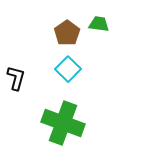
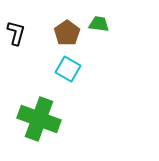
cyan square: rotated 15 degrees counterclockwise
black L-shape: moved 45 px up
green cross: moved 24 px left, 4 px up
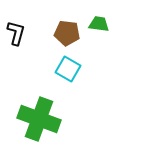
brown pentagon: rotated 30 degrees counterclockwise
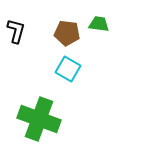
black L-shape: moved 2 px up
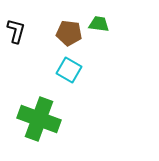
brown pentagon: moved 2 px right
cyan square: moved 1 px right, 1 px down
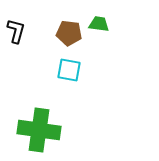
cyan square: rotated 20 degrees counterclockwise
green cross: moved 11 px down; rotated 12 degrees counterclockwise
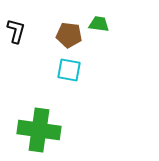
brown pentagon: moved 2 px down
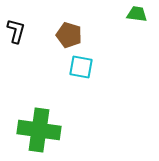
green trapezoid: moved 38 px right, 10 px up
brown pentagon: rotated 10 degrees clockwise
cyan square: moved 12 px right, 3 px up
